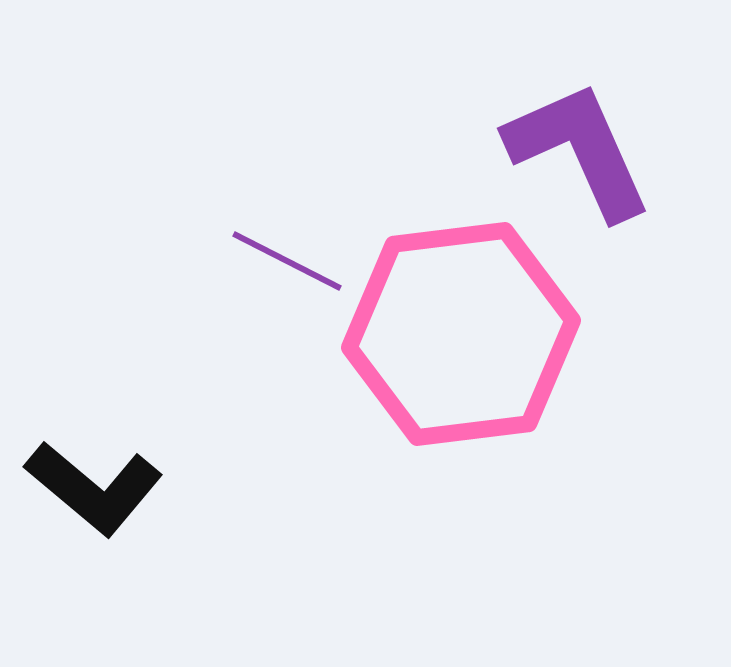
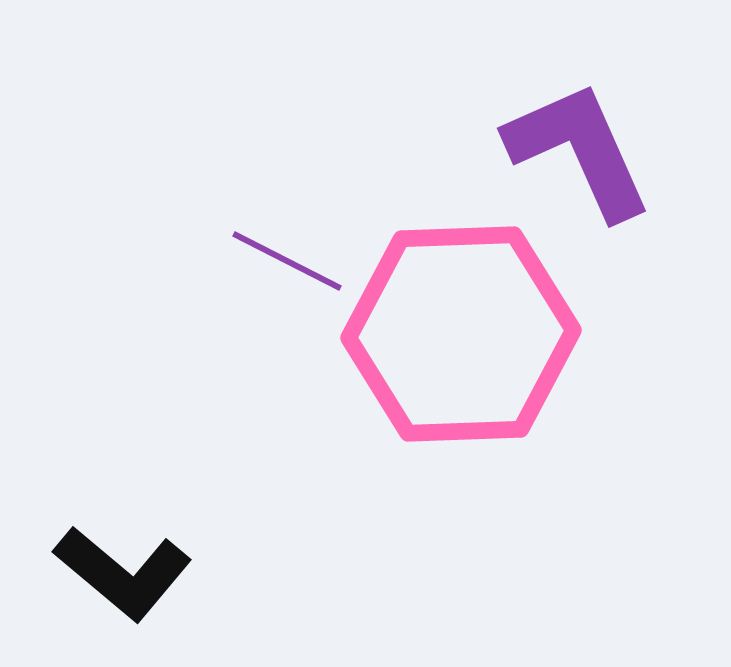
pink hexagon: rotated 5 degrees clockwise
black L-shape: moved 29 px right, 85 px down
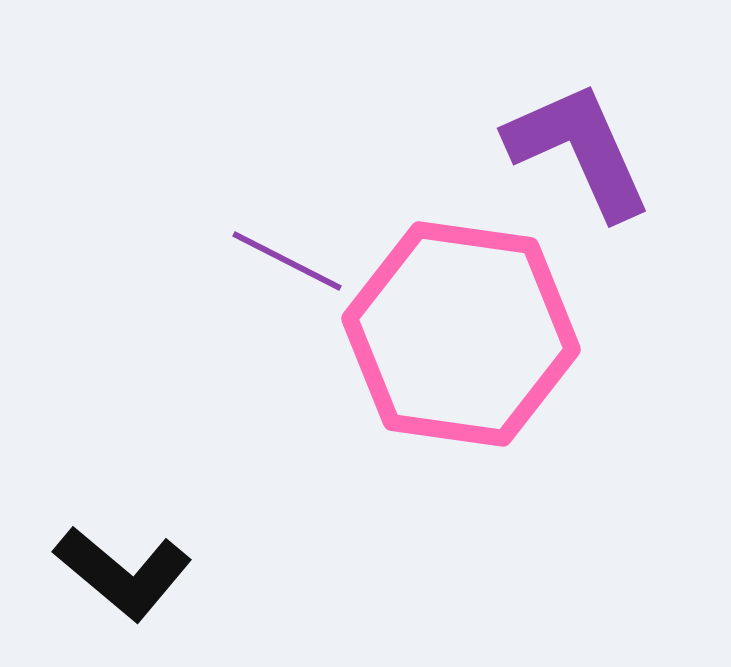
pink hexagon: rotated 10 degrees clockwise
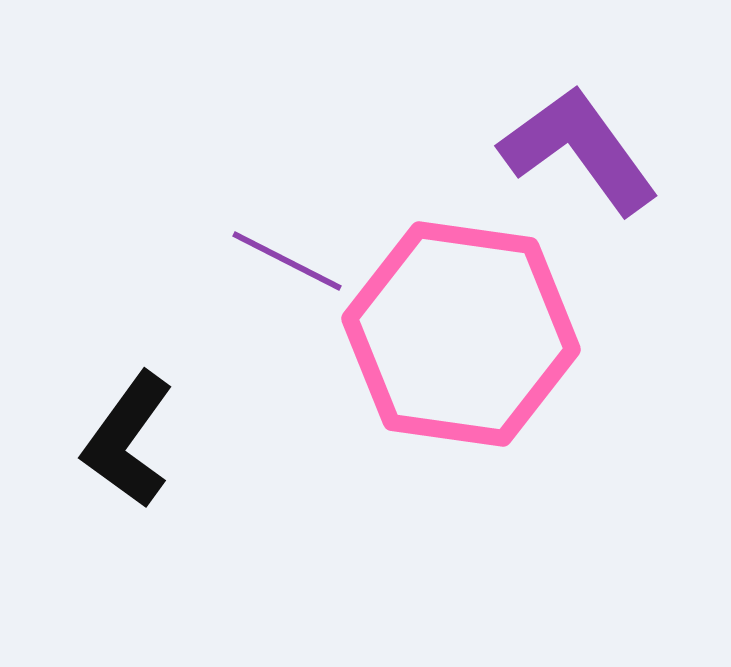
purple L-shape: rotated 12 degrees counterclockwise
black L-shape: moved 5 px right, 133 px up; rotated 86 degrees clockwise
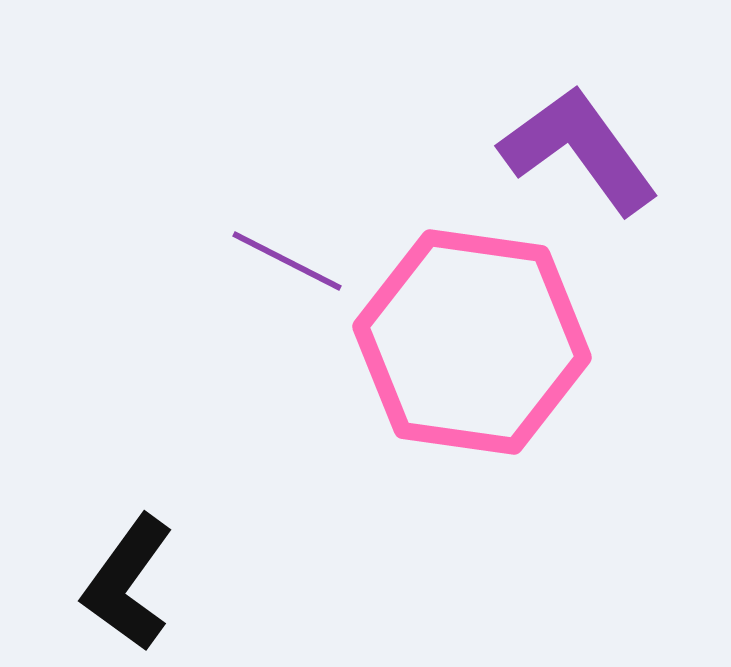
pink hexagon: moved 11 px right, 8 px down
black L-shape: moved 143 px down
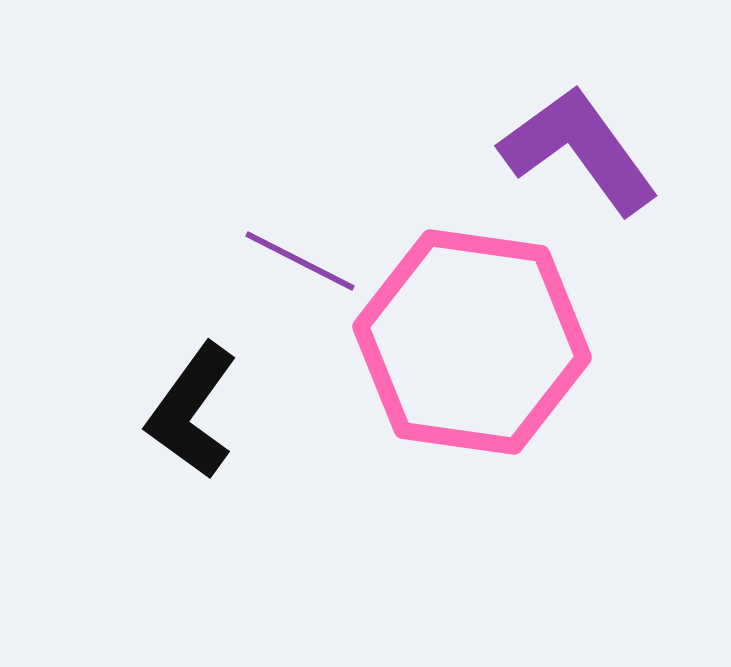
purple line: moved 13 px right
black L-shape: moved 64 px right, 172 px up
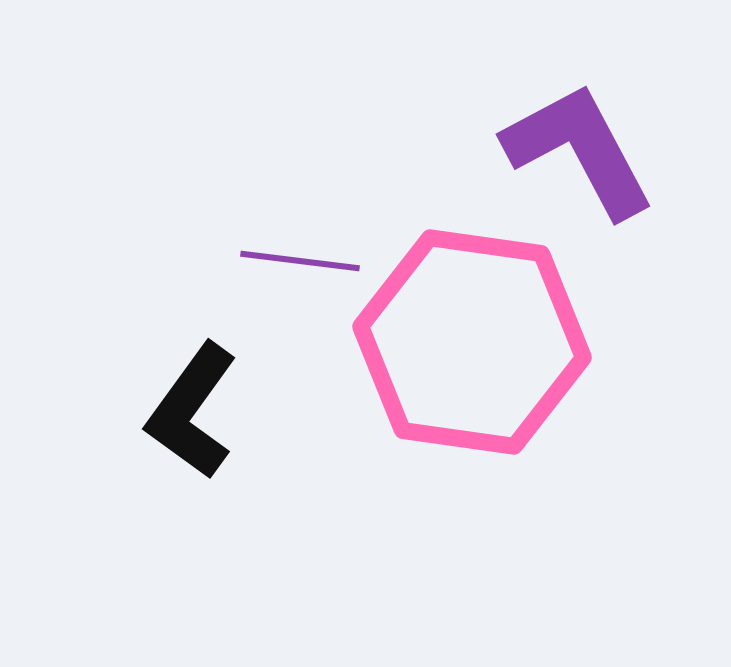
purple L-shape: rotated 8 degrees clockwise
purple line: rotated 20 degrees counterclockwise
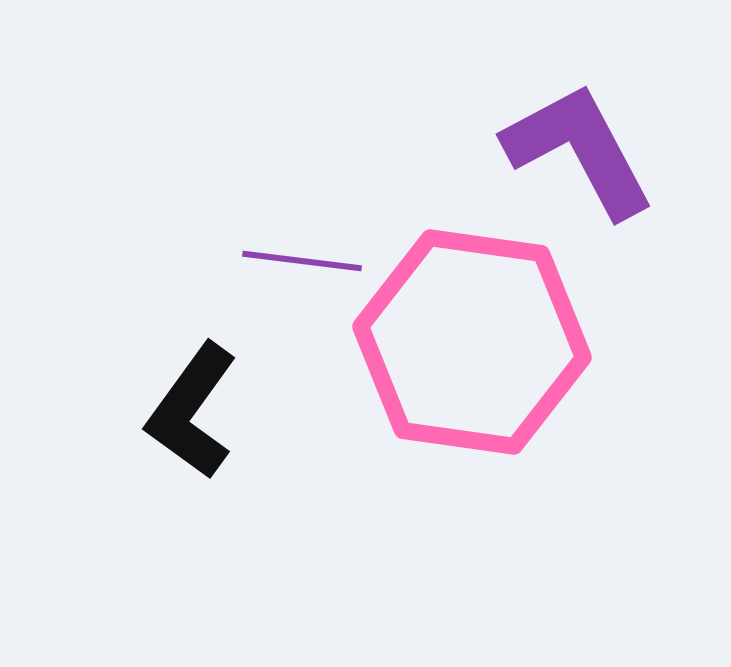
purple line: moved 2 px right
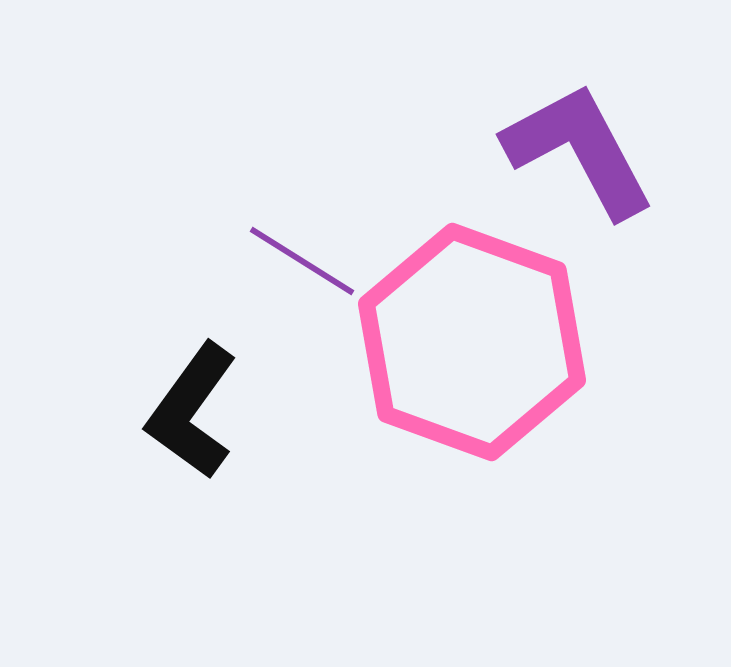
purple line: rotated 25 degrees clockwise
pink hexagon: rotated 12 degrees clockwise
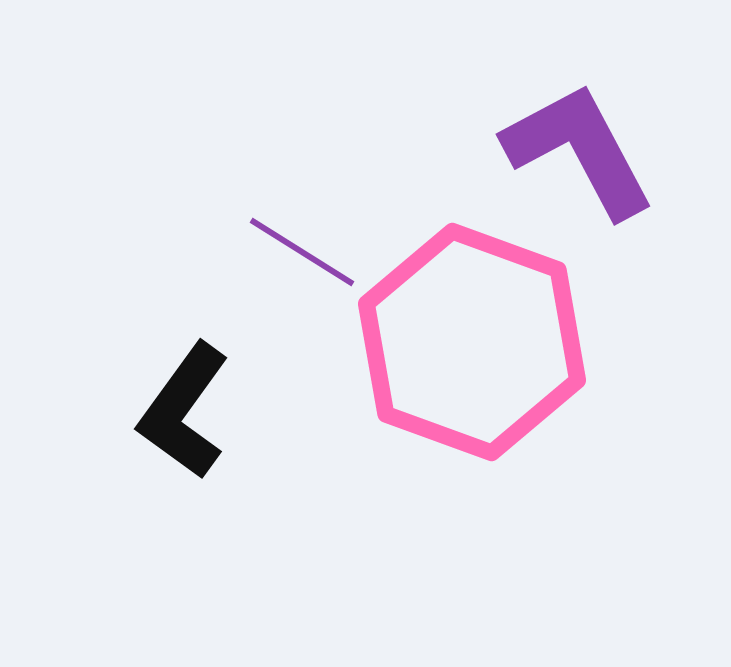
purple line: moved 9 px up
black L-shape: moved 8 px left
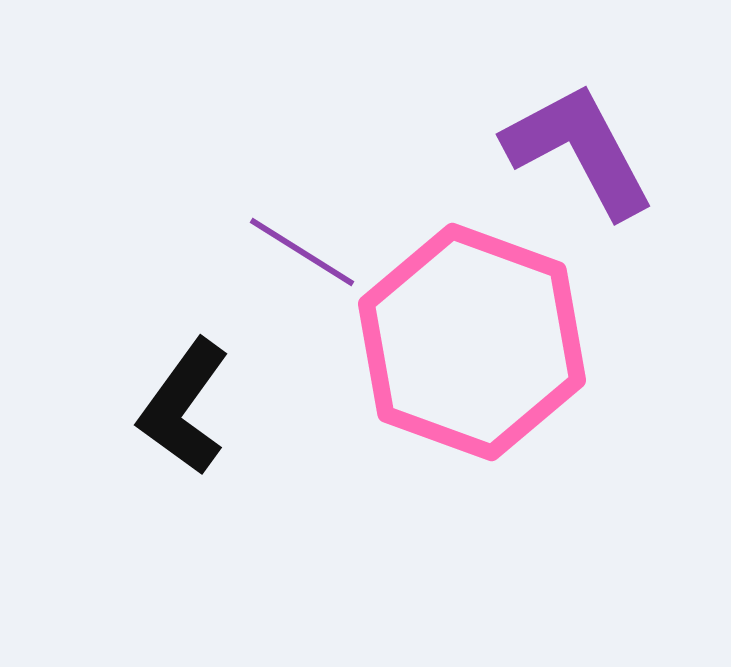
black L-shape: moved 4 px up
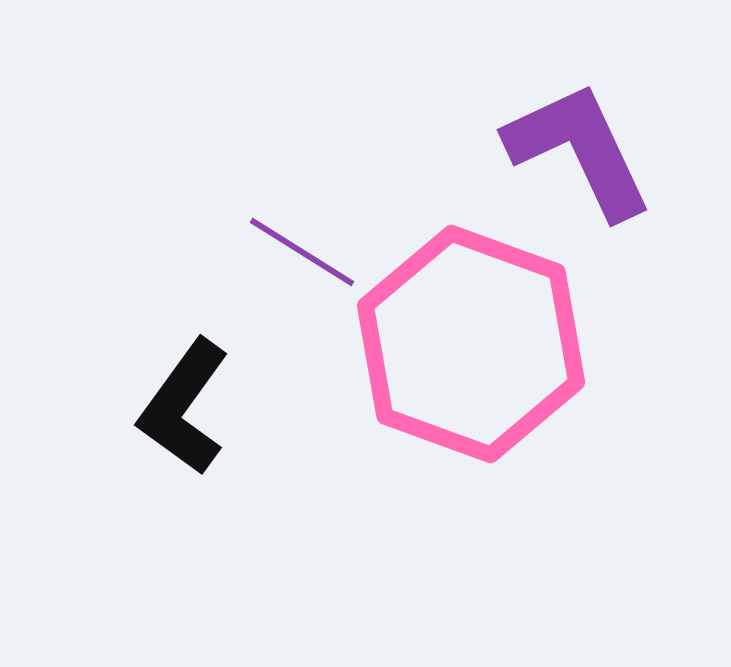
purple L-shape: rotated 3 degrees clockwise
pink hexagon: moved 1 px left, 2 px down
